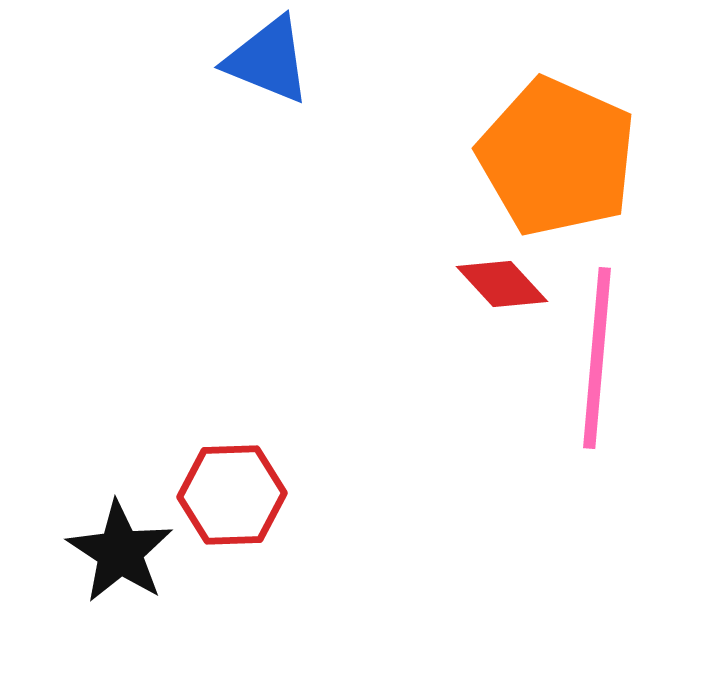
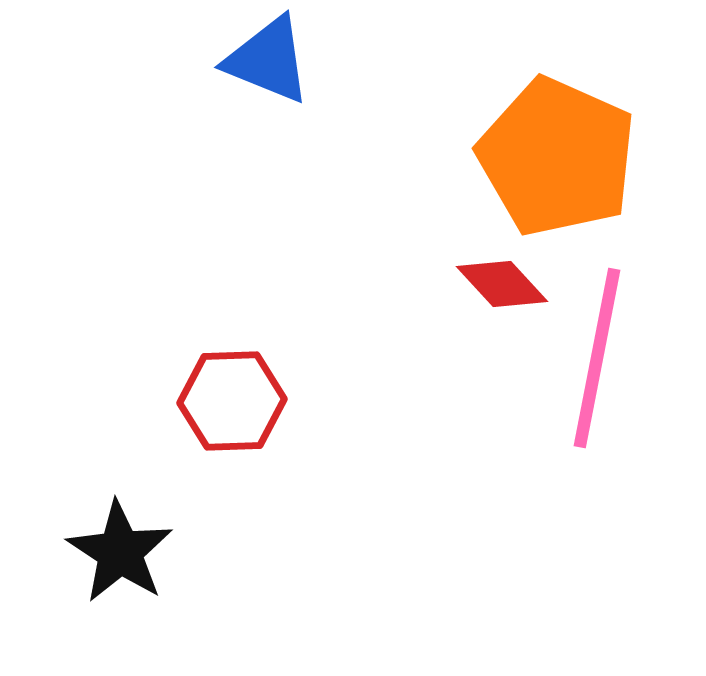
pink line: rotated 6 degrees clockwise
red hexagon: moved 94 px up
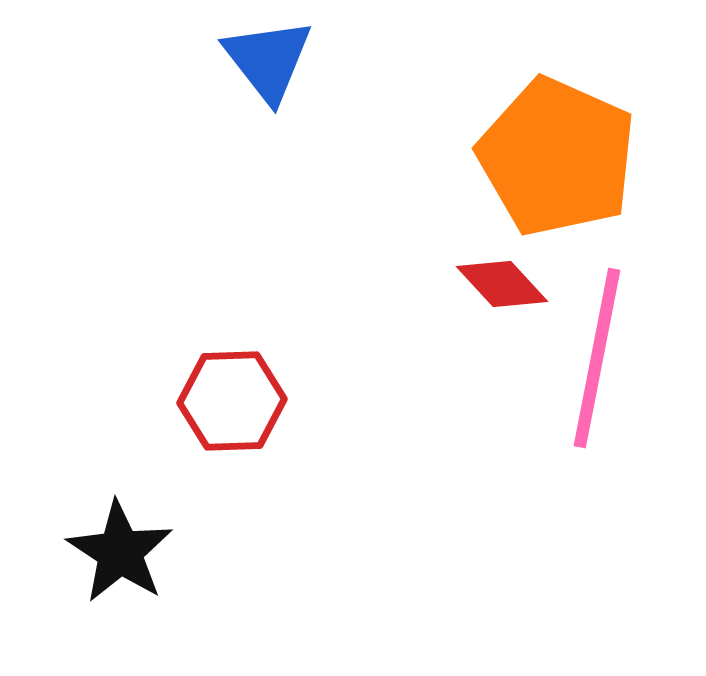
blue triangle: rotated 30 degrees clockwise
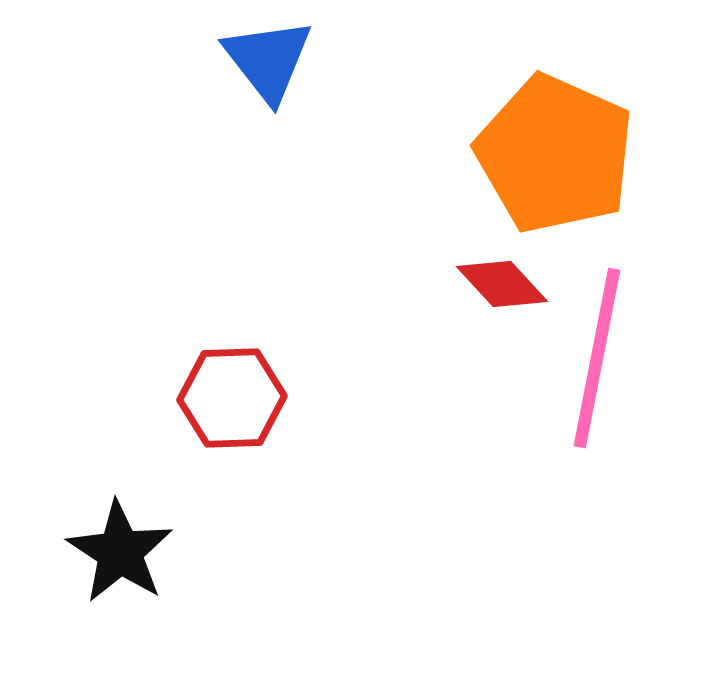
orange pentagon: moved 2 px left, 3 px up
red hexagon: moved 3 px up
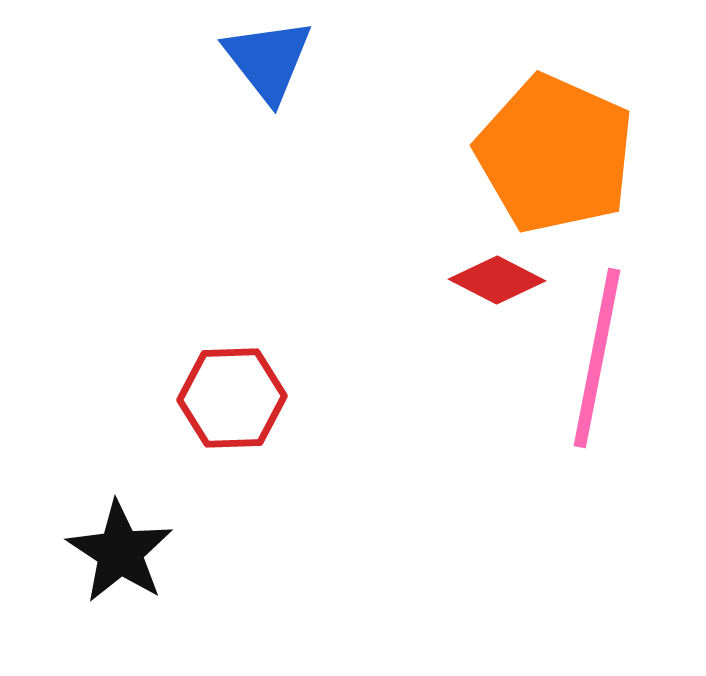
red diamond: moved 5 px left, 4 px up; rotated 20 degrees counterclockwise
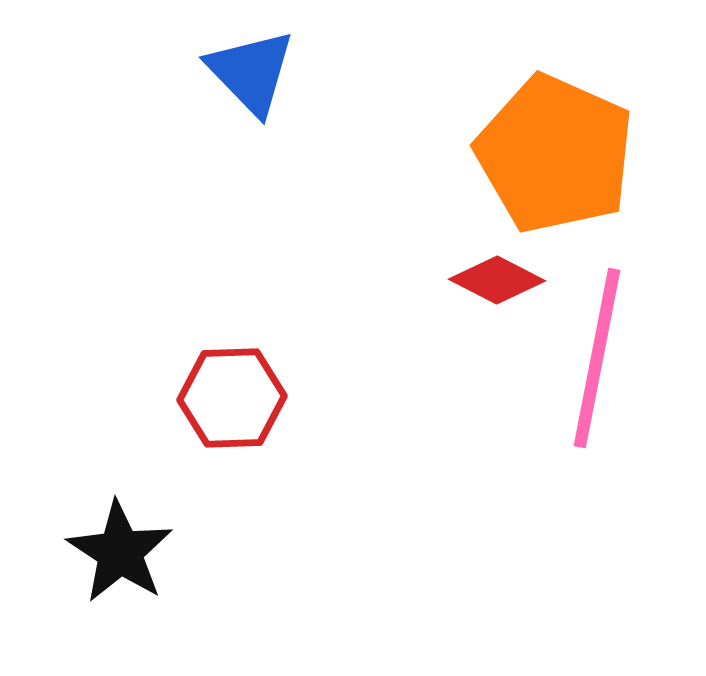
blue triangle: moved 17 px left, 12 px down; rotated 6 degrees counterclockwise
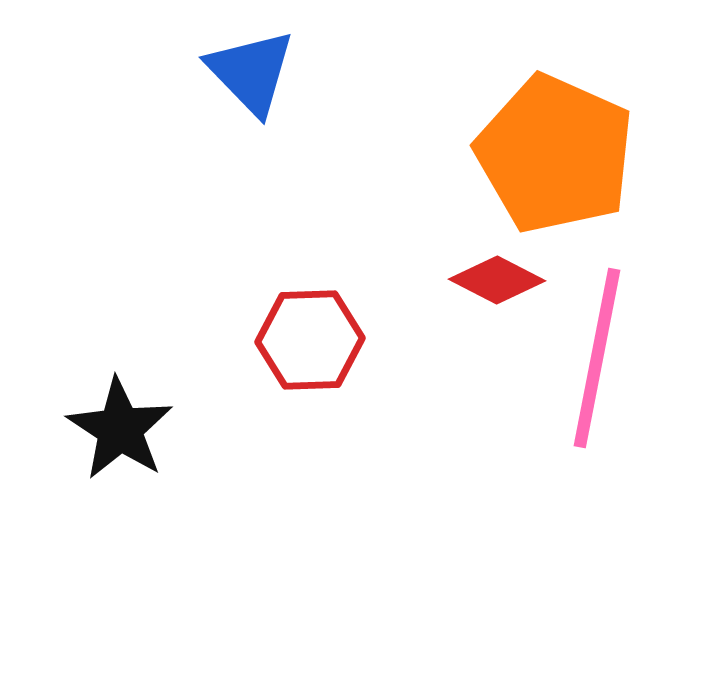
red hexagon: moved 78 px right, 58 px up
black star: moved 123 px up
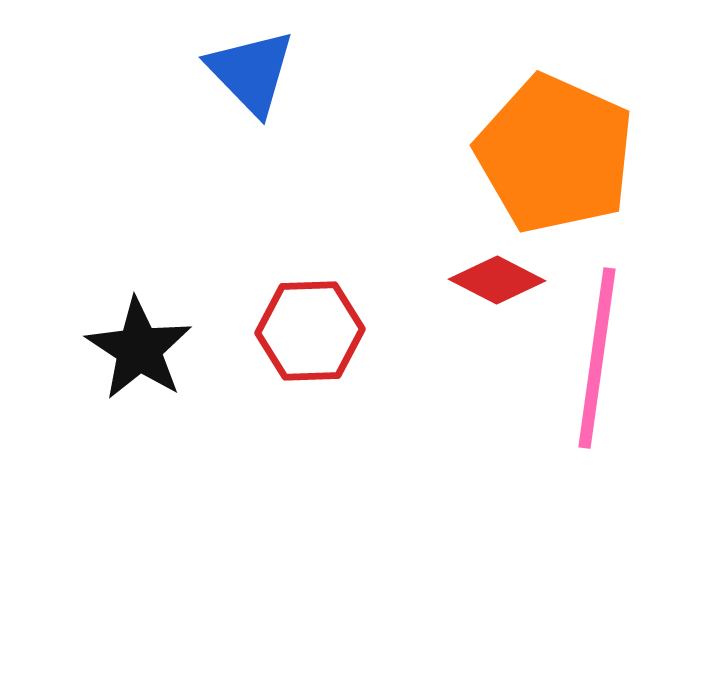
red hexagon: moved 9 px up
pink line: rotated 3 degrees counterclockwise
black star: moved 19 px right, 80 px up
